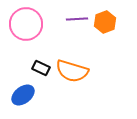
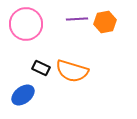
orange hexagon: rotated 10 degrees clockwise
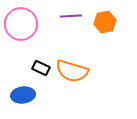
purple line: moved 6 px left, 3 px up
pink circle: moved 5 px left
blue ellipse: rotated 30 degrees clockwise
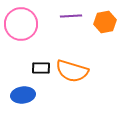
black rectangle: rotated 24 degrees counterclockwise
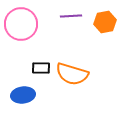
orange semicircle: moved 3 px down
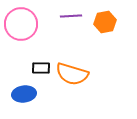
blue ellipse: moved 1 px right, 1 px up
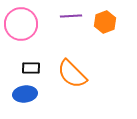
orange hexagon: rotated 10 degrees counterclockwise
black rectangle: moved 10 px left
orange semicircle: rotated 28 degrees clockwise
blue ellipse: moved 1 px right
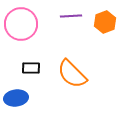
blue ellipse: moved 9 px left, 4 px down
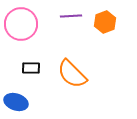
blue ellipse: moved 4 px down; rotated 25 degrees clockwise
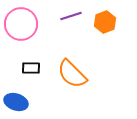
purple line: rotated 15 degrees counterclockwise
